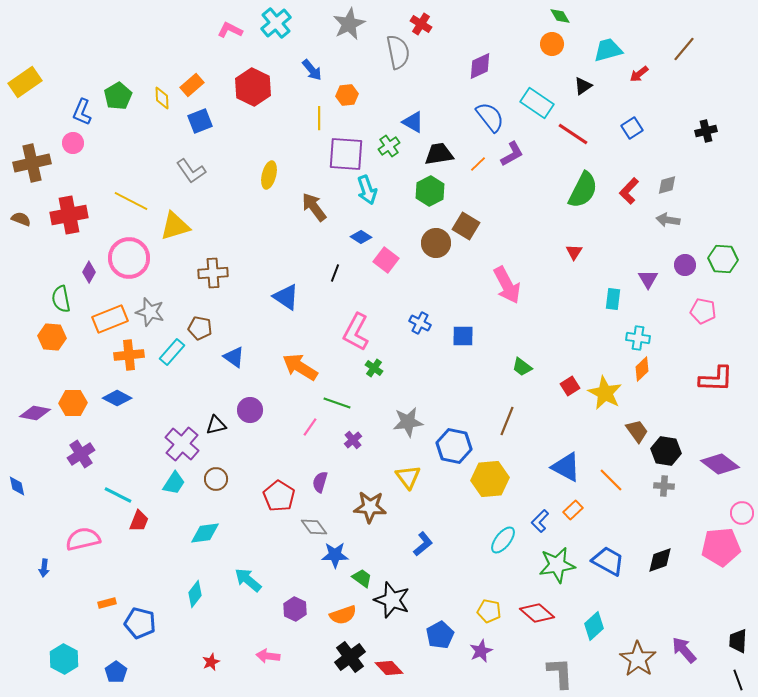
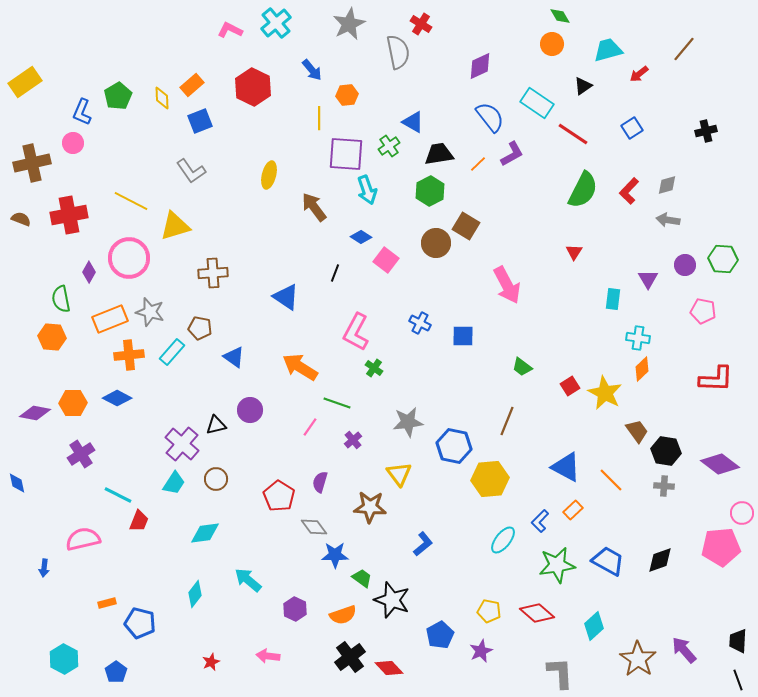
yellow triangle at (408, 477): moved 9 px left, 3 px up
blue diamond at (17, 486): moved 3 px up
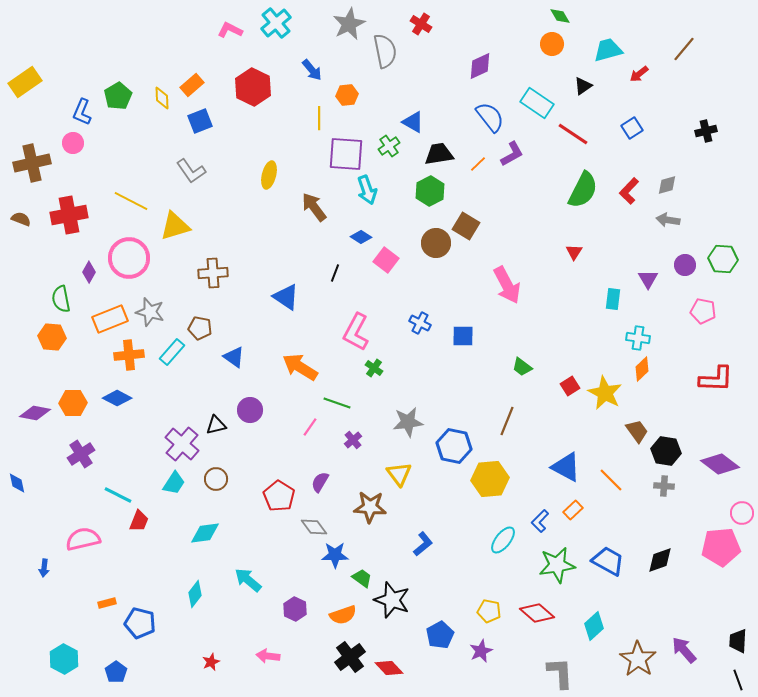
gray semicircle at (398, 52): moved 13 px left, 1 px up
purple semicircle at (320, 482): rotated 15 degrees clockwise
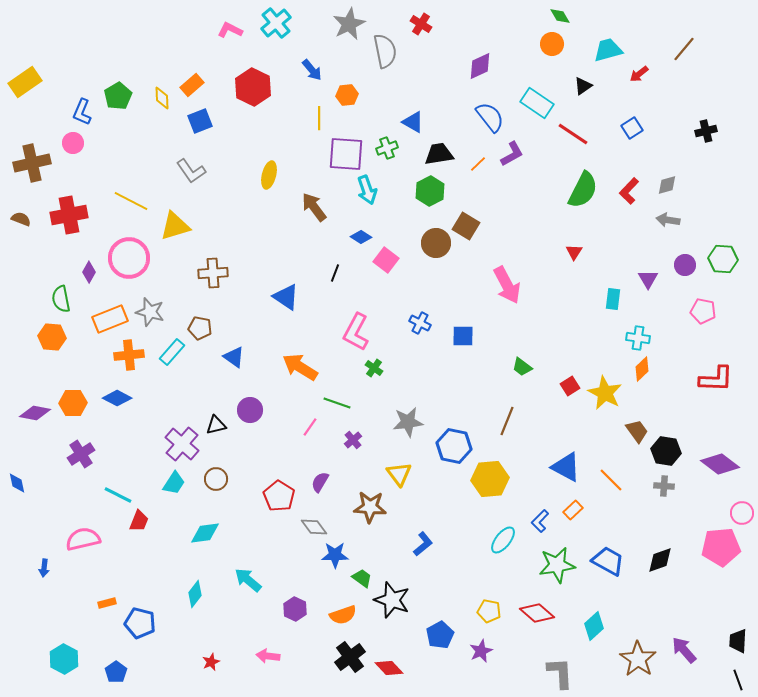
green cross at (389, 146): moved 2 px left, 2 px down; rotated 15 degrees clockwise
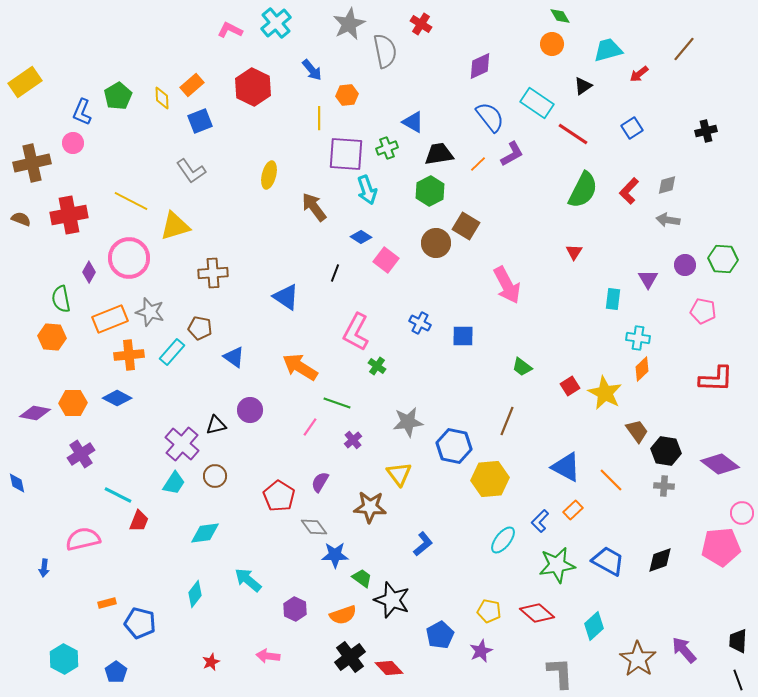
green cross at (374, 368): moved 3 px right, 2 px up
brown circle at (216, 479): moved 1 px left, 3 px up
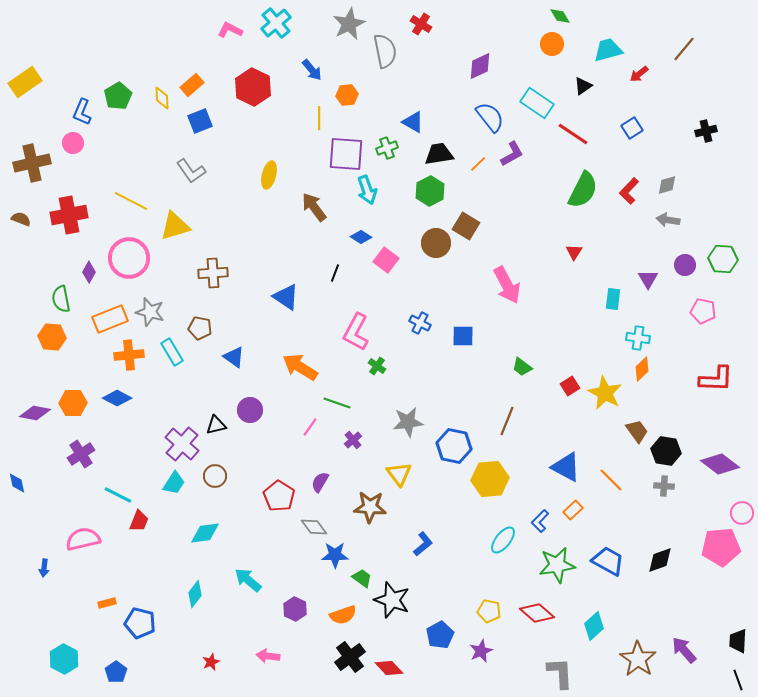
cyan rectangle at (172, 352): rotated 72 degrees counterclockwise
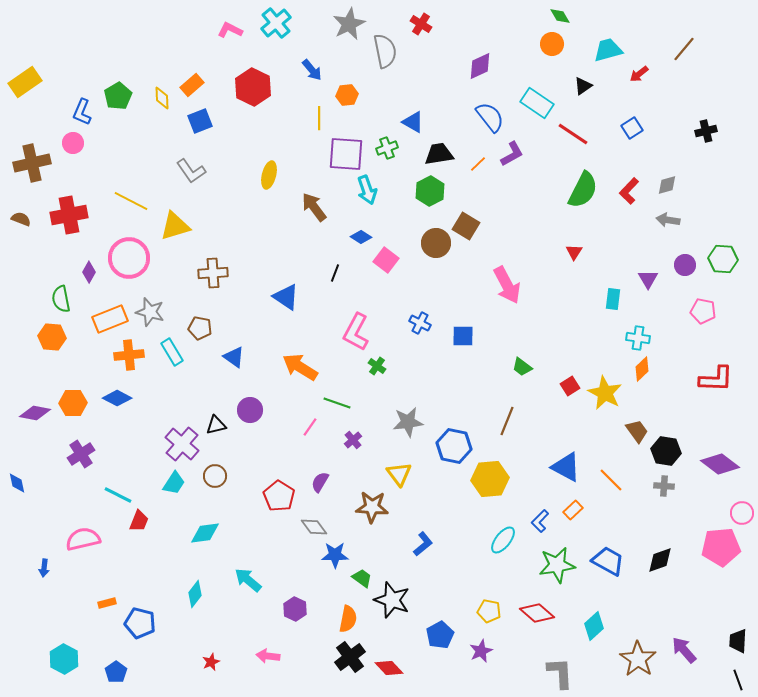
brown star at (370, 507): moved 2 px right
orange semicircle at (343, 615): moved 5 px right, 4 px down; rotated 60 degrees counterclockwise
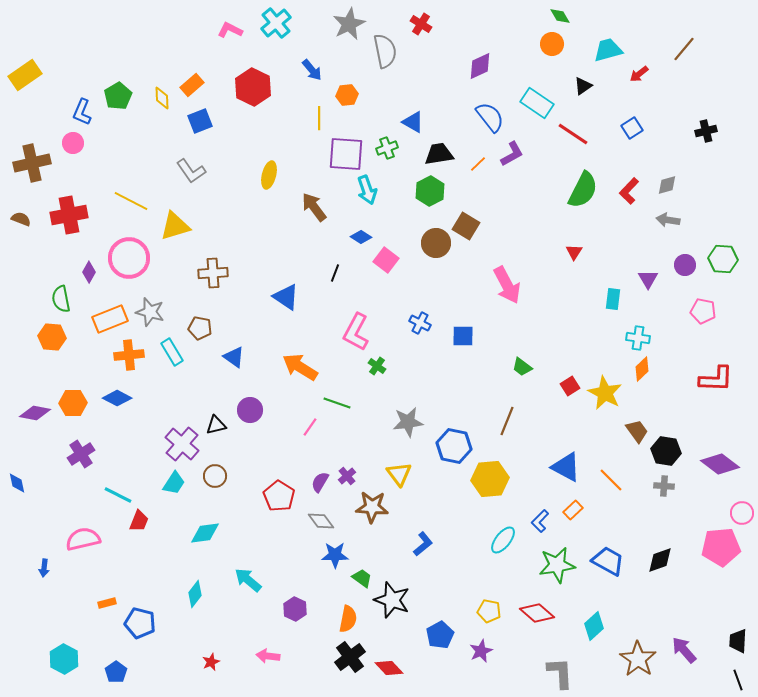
yellow rectangle at (25, 82): moved 7 px up
purple cross at (353, 440): moved 6 px left, 36 px down
gray diamond at (314, 527): moved 7 px right, 6 px up
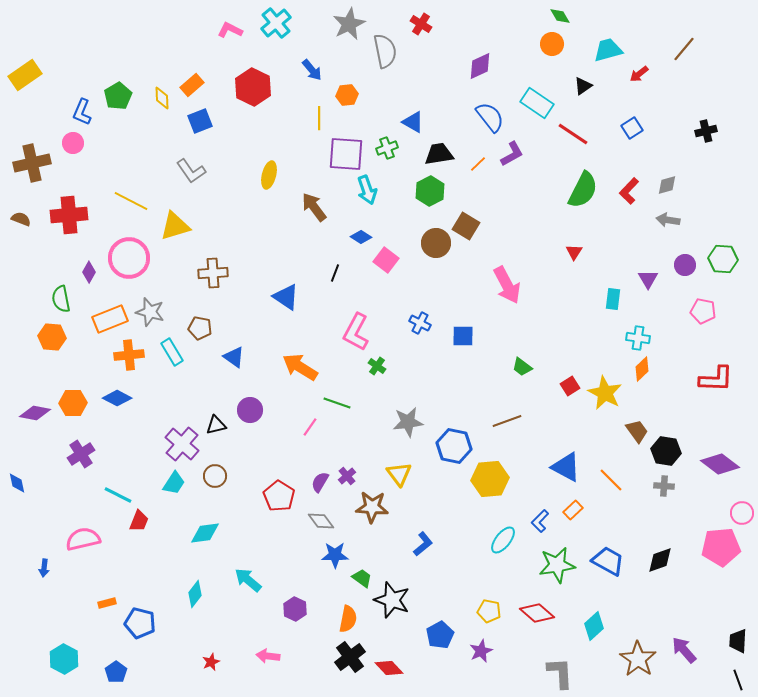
red cross at (69, 215): rotated 6 degrees clockwise
brown line at (507, 421): rotated 48 degrees clockwise
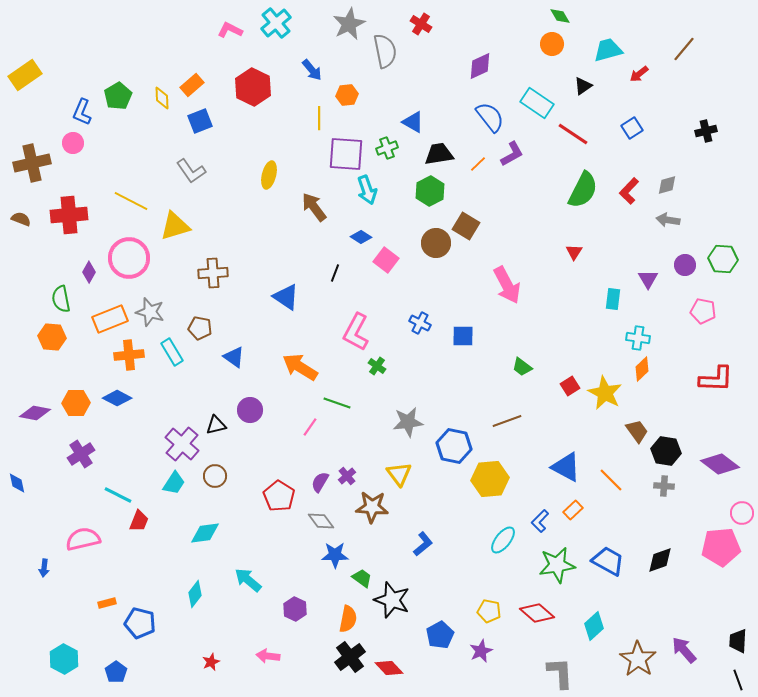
orange hexagon at (73, 403): moved 3 px right
